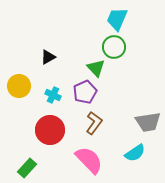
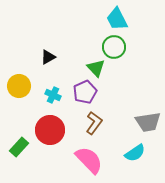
cyan trapezoid: rotated 50 degrees counterclockwise
green rectangle: moved 8 px left, 21 px up
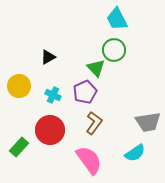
green circle: moved 3 px down
pink semicircle: rotated 8 degrees clockwise
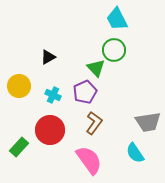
cyan semicircle: rotated 90 degrees clockwise
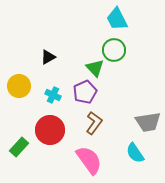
green triangle: moved 1 px left
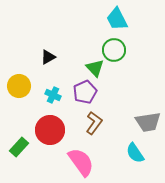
pink semicircle: moved 8 px left, 2 px down
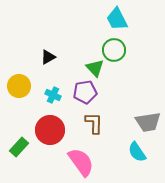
purple pentagon: rotated 15 degrees clockwise
brown L-shape: rotated 35 degrees counterclockwise
cyan semicircle: moved 2 px right, 1 px up
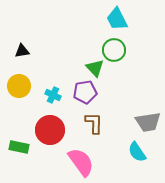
black triangle: moved 26 px left, 6 px up; rotated 21 degrees clockwise
green rectangle: rotated 60 degrees clockwise
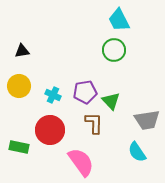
cyan trapezoid: moved 2 px right, 1 px down
green triangle: moved 16 px right, 33 px down
gray trapezoid: moved 1 px left, 2 px up
